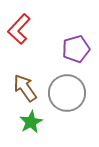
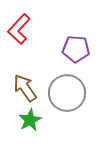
purple pentagon: rotated 20 degrees clockwise
green star: moved 1 px left, 2 px up
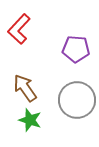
gray circle: moved 10 px right, 7 px down
green star: rotated 25 degrees counterclockwise
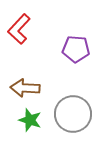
brown arrow: rotated 52 degrees counterclockwise
gray circle: moved 4 px left, 14 px down
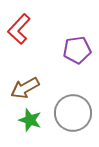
purple pentagon: moved 1 px right, 1 px down; rotated 12 degrees counterclockwise
brown arrow: rotated 32 degrees counterclockwise
gray circle: moved 1 px up
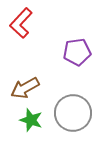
red L-shape: moved 2 px right, 6 px up
purple pentagon: moved 2 px down
green star: moved 1 px right
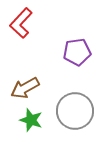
gray circle: moved 2 px right, 2 px up
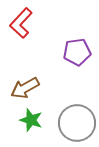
gray circle: moved 2 px right, 12 px down
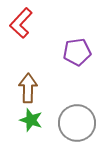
brown arrow: moved 3 px right; rotated 120 degrees clockwise
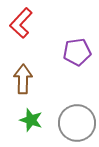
brown arrow: moved 5 px left, 9 px up
